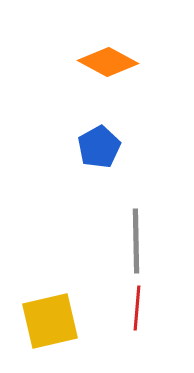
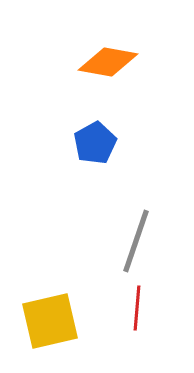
orange diamond: rotated 18 degrees counterclockwise
blue pentagon: moved 4 px left, 4 px up
gray line: rotated 20 degrees clockwise
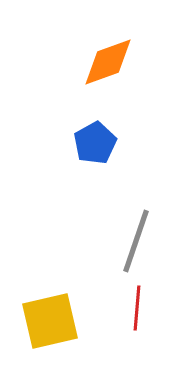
orange diamond: rotated 30 degrees counterclockwise
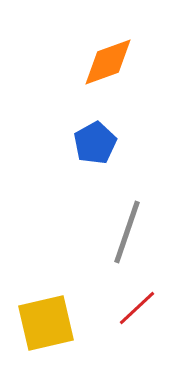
gray line: moved 9 px left, 9 px up
red line: rotated 42 degrees clockwise
yellow square: moved 4 px left, 2 px down
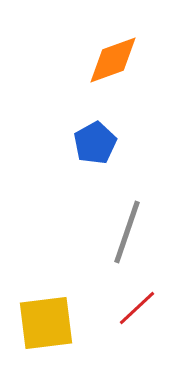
orange diamond: moved 5 px right, 2 px up
yellow square: rotated 6 degrees clockwise
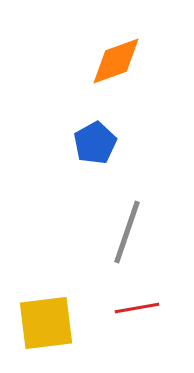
orange diamond: moved 3 px right, 1 px down
red line: rotated 33 degrees clockwise
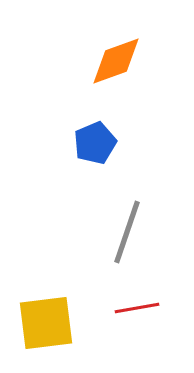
blue pentagon: rotated 6 degrees clockwise
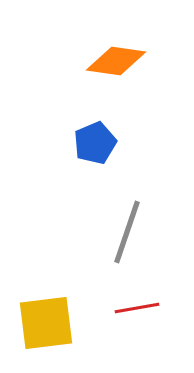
orange diamond: rotated 28 degrees clockwise
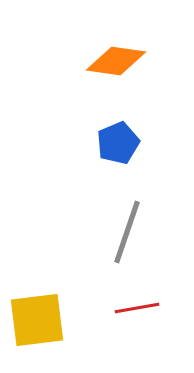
blue pentagon: moved 23 px right
yellow square: moved 9 px left, 3 px up
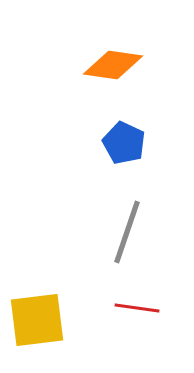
orange diamond: moved 3 px left, 4 px down
blue pentagon: moved 6 px right; rotated 24 degrees counterclockwise
red line: rotated 18 degrees clockwise
